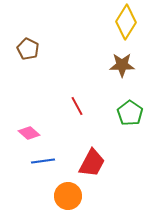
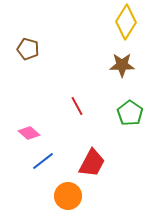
brown pentagon: rotated 10 degrees counterclockwise
blue line: rotated 30 degrees counterclockwise
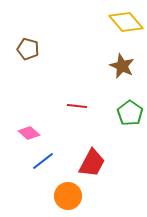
yellow diamond: rotated 72 degrees counterclockwise
brown star: moved 1 px down; rotated 25 degrees clockwise
red line: rotated 54 degrees counterclockwise
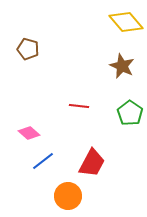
red line: moved 2 px right
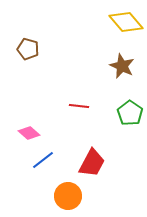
blue line: moved 1 px up
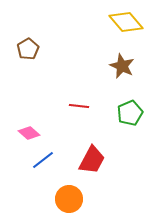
brown pentagon: rotated 25 degrees clockwise
green pentagon: rotated 15 degrees clockwise
red trapezoid: moved 3 px up
orange circle: moved 1 px right, 3 px down
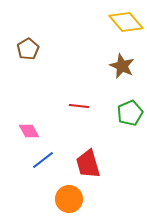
pink diamond: moved 2 px up; rotated 20 degrees clockwise
red trapezoid: moved 4 px left, 4 px down; rotated 136 degrees clockwise
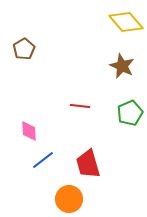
brown pentagon: moved 4 px left
red line: moved 1 px right
pink diamond: rotated 25 degrees clockwise
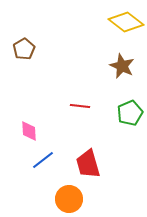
yellow diamond: rotated 12 degrees counterclockwise
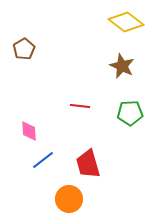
green pentagon: rotated 20 degrees clockwise
